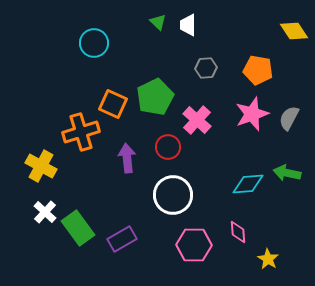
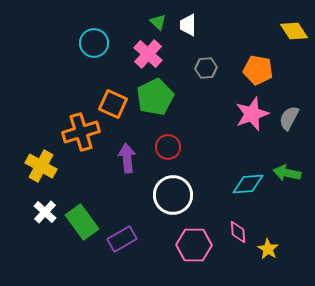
pink cross: moved 49 px left, 66 px up
green rectangle: moved 4 px right, 6 px up
yellow star: moved 10 px up
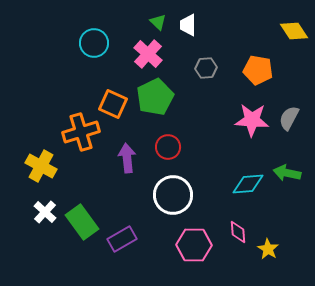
pink star: moved 6 px down; rotated 24 degrees clockwise
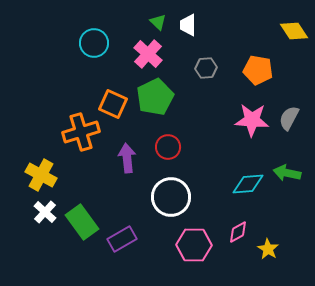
yellow cross: moved 9 px down
white circle: moved 2 px left, 2 px down
pink diamond: rotated 65 degrees clockwise
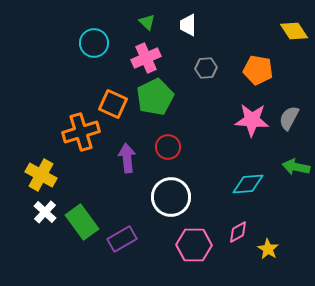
green triangle: moved 11 px left
pink cross: moved 2 px left, 4 px down; rotated 24 degrees clockwise
green arrow: moved 9 px right, 6 px up
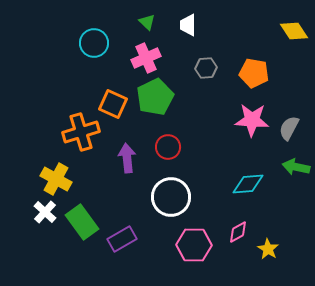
orange pentagon: moved 4 px left, 3 px down
gray semicircle: moved 10 px down
yellow cross: moved 15 px right, 4 px down
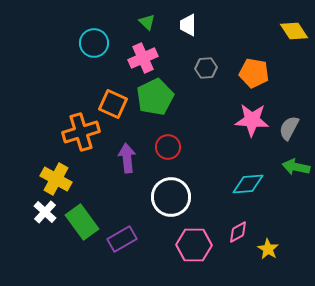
pink cross: moved 3 px left
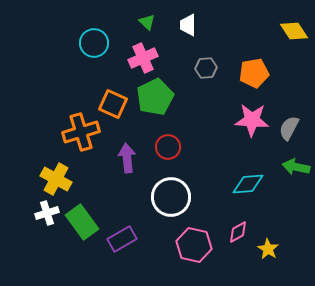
orange pentagon: rotated 20 degrees counterclockwise
white cross: moved 2 px right, 1 px down; rotated 30 degrees clockwise
pink hexagon: rotated 12 degrees clockwise
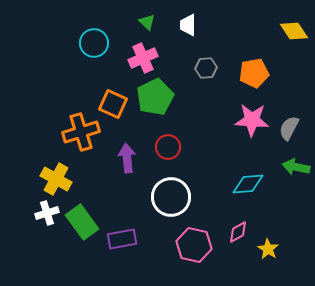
purple rectangle: rotated 20 degrees clockwise
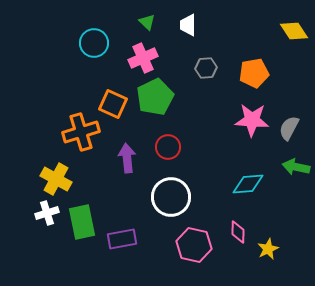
green rectangle: rotated 24 degrees clockwise
pink diamond: rotated 60 degrees counterclockwise
yellow star: rotated 15 degrees clockwise
